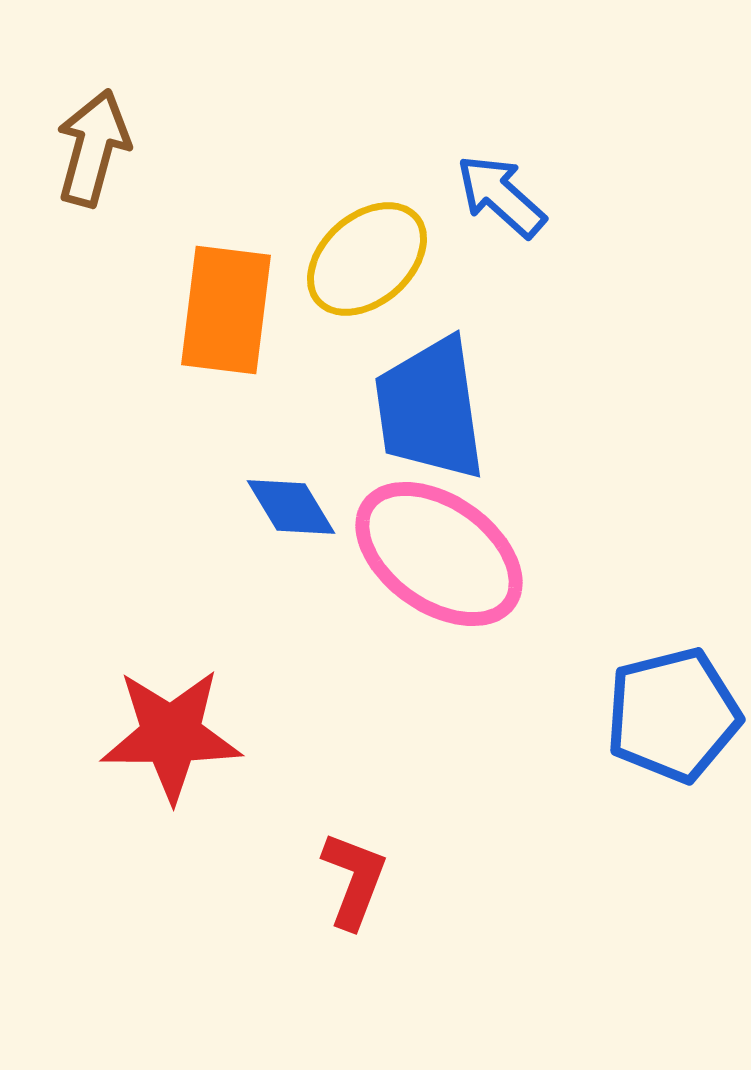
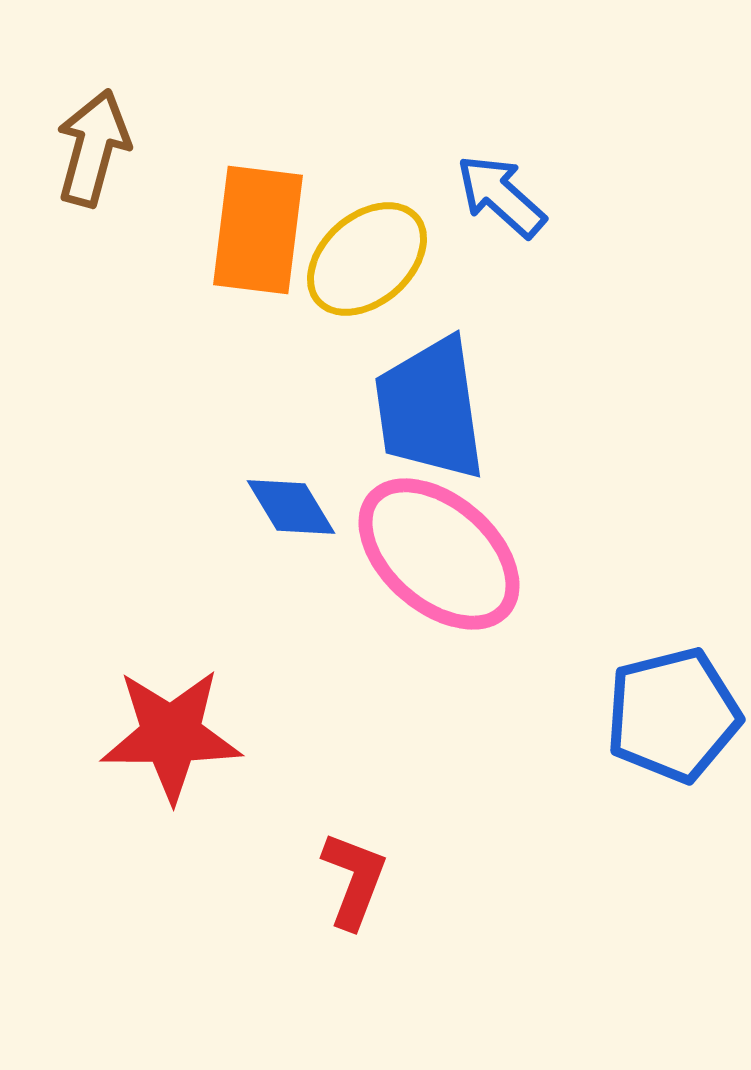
orange rectangle: moved 32 px right, 80 px up
pink ellipse: rotated 6 degrees clockwise
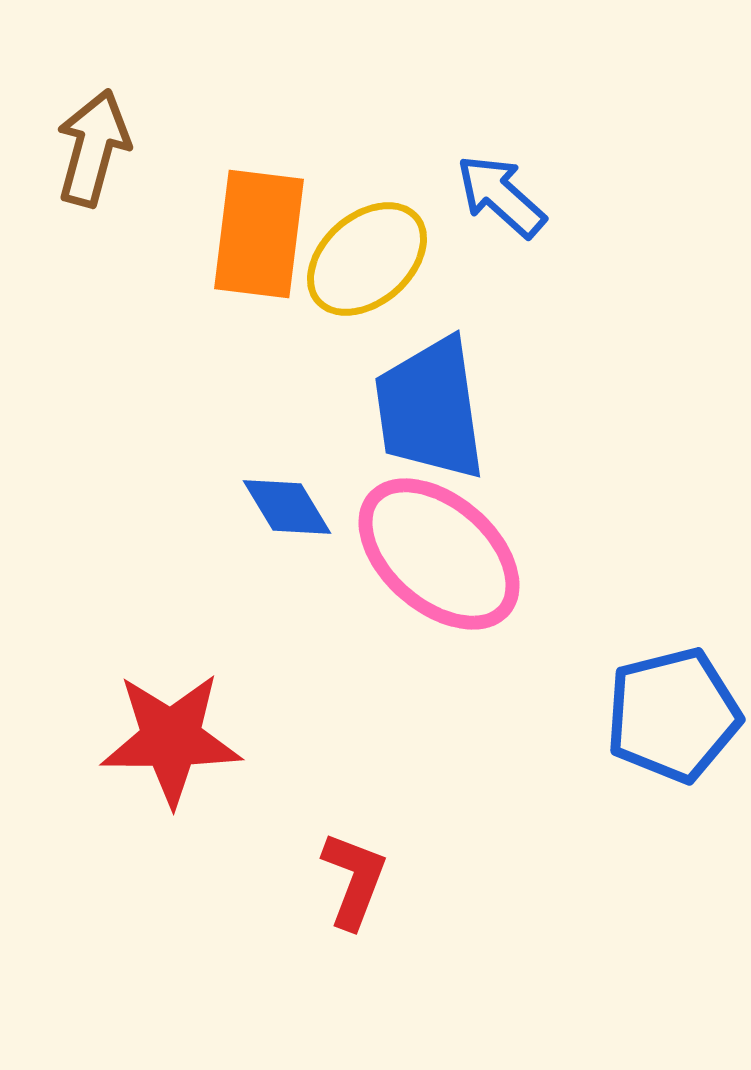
orange rectangle: moved 1 px right, 4 px down
blue diamond: moved 4 px left
red star: moved 4 px down
